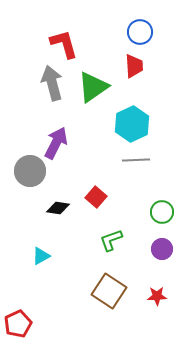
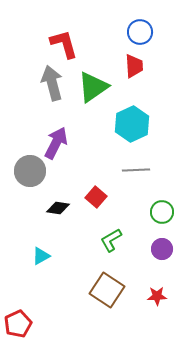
gray line: moved 10 px down
green L-shape: rotated 10 degrees counterclockwise
brown square: moved 2 px left, 1 px up
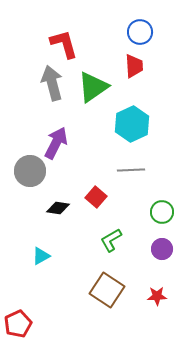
gray line: moved 5 px left
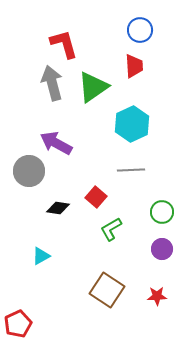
blue circle: moved 2 px up
purple arrow: rotated 88 degrees counterclockwise
gray circle: moved 1 px left
green L-shape: moved 11 px up
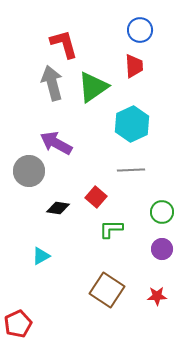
green L-shape: rotated 30 degrees clockwise
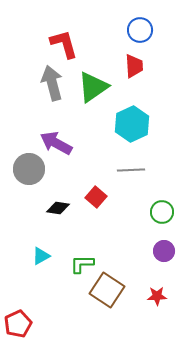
gray circle: moved 2 px up
green L-shape: moved 29 px left, 35 px down
purple circle: moved 2 px right, 2 px down
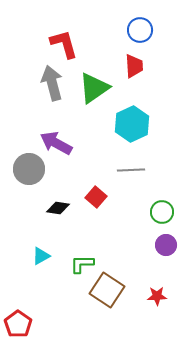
green triangle: moved 1 px right, 1 px down
purple circle: moved 2 px right, 6 px up
red pentagon: rotated 12 degrees counterclockwise
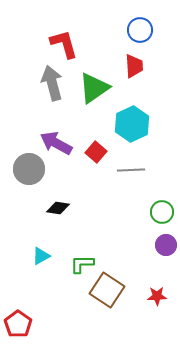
red square: moved 45 px up
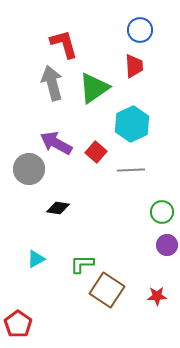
purple circle: moved 1 px right
cyan triangle: moved 5 px left, 3 px down
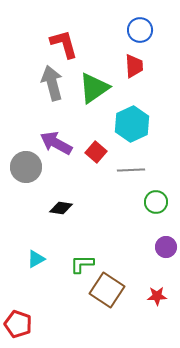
gray circle: moved 3 px left, 2 px up
black diamond: moved 3 px right
green circle: moved 6 px left, 10 px up
purple circle: moved 1 px left, 2 px down
red pentagon: rotated 16 degrees counterclockwise
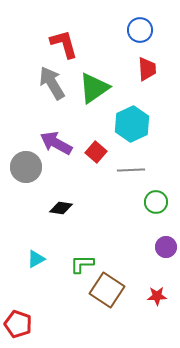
red trapezoid: moved 13 px right, 3 px down
gray arrow: rotated 16 degrees counterclockwise
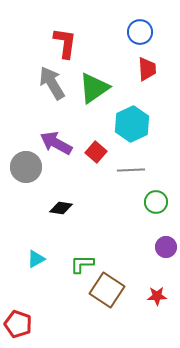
blue circle: moved 2 px down
red L-shape: moved 1 px right, 1 px up; rotated 24 degrees clockwise
